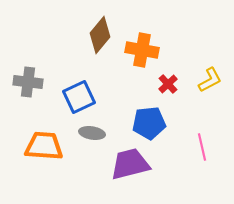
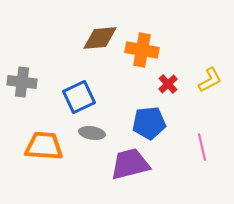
brown diamond: moved 3 px down; rotated 45 degrees clockwise
gray cross: moved 6 px left
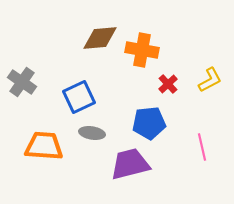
gray cross: rotated 28 degrees clockwise
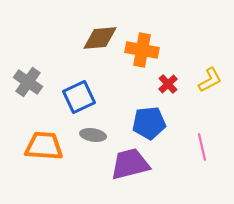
gray cross: moved 6 px right
gray ellipse: moved 1 px right, 2 px down
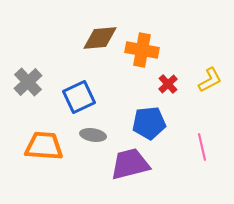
gray cross: rotated 12 degrees clockwise
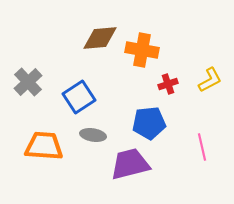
red cross: rotated 24 degrees clockwise
blue square: rotated 8 degrees counterclockwise
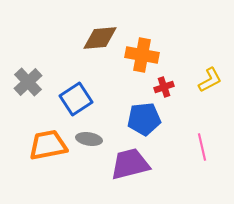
orange cross: moved 5 px down
red cross: moved 4 px left, 3 px down
blue square: moved 3 px left, 2 px down
blue pentagon: moved 5 px left, 4 px up
gray ellipse: moved 4 px left, 4 px down
orange trapezoid: moved 4 px right, 1 px up; rotated 15 degrees counterclockwise
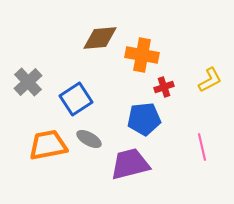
gray ellipse: rotated 20 degrees clockwise
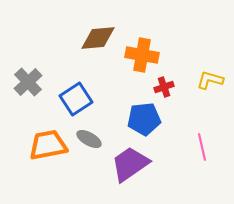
brown diamond: moved 2 px left
yellow L-shape: rotated 136 degrees counterclockwise
purple trapezoid: rotated 21 degrees counterclockwise
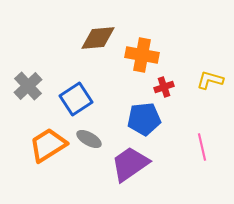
gray cross: moved 4 px down
orange trapezoid: rotated 21 degrees counterclockwise
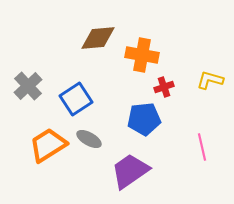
purple trapezoid: moved 7 px down
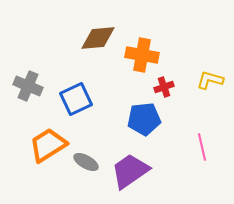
gray cross: rotated 24 degrees counterclockwise
blue square: rotated 8 degrees clockwise
gray ellipse: moved 3 px left, 23 px down
